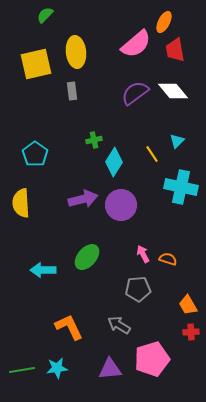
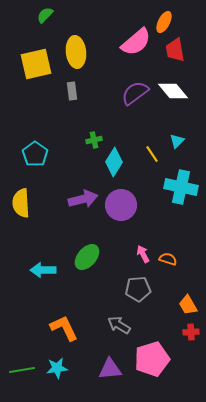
pink semicircle: moved 2 px up
orange L-shape: moved 5 px left, 1 px down
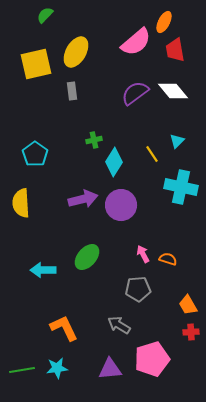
yellow ellipse: rotated 36 degrees clockwise
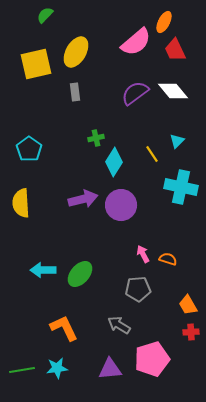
red trapezoid: rotated 15 degrees counterclockwise
gray rectangle: moved 3 px right, 1 px down
green cross: moved 2 px right, 2 px up
cyan pentagon: moved 6 px left, 5 px up
green ellipse: moved 7 px left, 17 px down
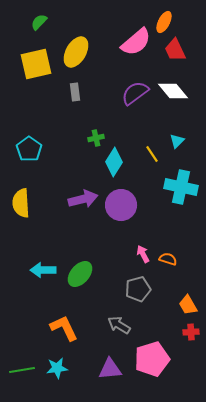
green semicircle: moved 6 px left, 7 px down
gray pentagon: rotated 10 degrees counterclockwise
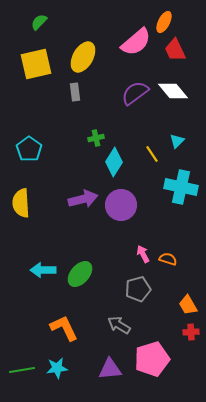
yellow ellipse: moved 7 px right, 5 px down
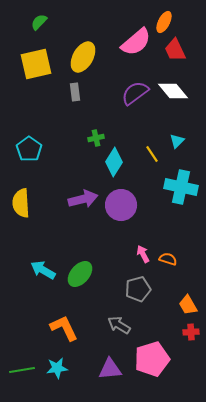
cyan arrow: rotated 30 degrees clockwise
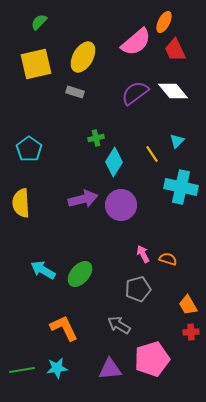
gray rectangle: rotated 66 degrees counterclockwise
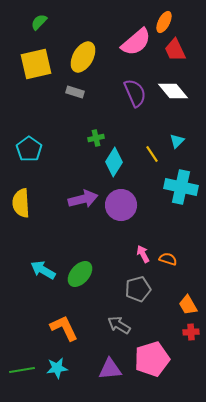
purple semicircle: rotated 104 degrees clockwise
